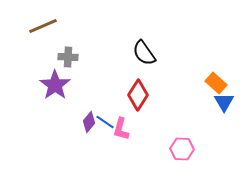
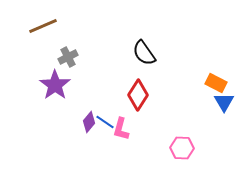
gray cross: rotated 30 degrees counterclockwise
orange rectangle: rotated 15 degrees counterclockwise
pink hexagon: moved 1 px up
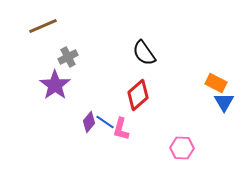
red diamond: rotated 16 degrees clockwise
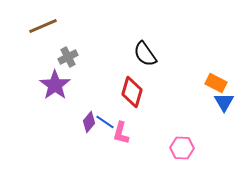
black semicircle: moved 1 px right, 1 px down
red diamond: moved 6 px left, 3 px up; rotated 32 degrees counterclockwise
pink L-shape: moved 4 px down
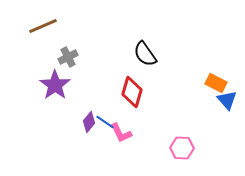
blue triangle: moved 3 px right, 2 px up; rotated 10 degrees counterclockwise
pink L-shape: rotated 40 degrees counterclockwise
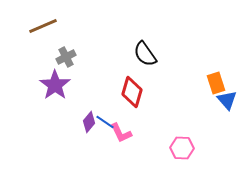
gray cross: moved 2 px left
orange rectangle: rotated 45 degrees clockwise
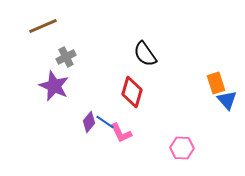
purple star: moved 1 px left, 1 px down; rotated 12 degrees counterclockwise
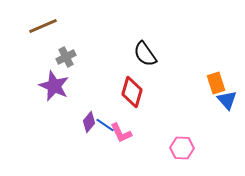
blue line: moved 3 px down
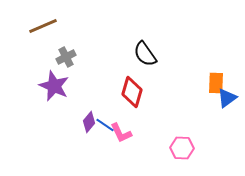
orange rectangle: rotated 20 degrees clockwise
blue triangle: moved 2 px up; rotated 35 degrees clockwise
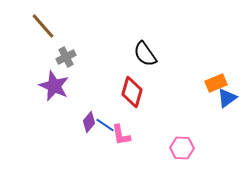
brown line: rotated 72 degrees clockwise
orange rectangle: rotated 65 degrees clockwise
pink L-shape: moved 2 px down; rotated 15 degrees clockwise
